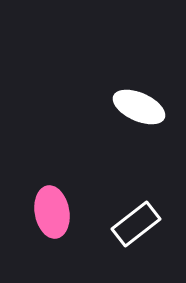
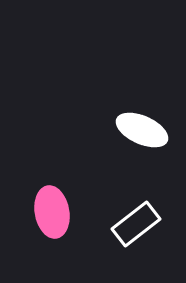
white ellipse: moved 3 px right, 23 px down
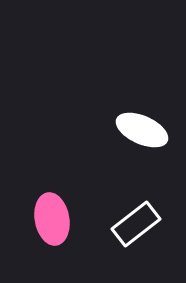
pink ellipse: moved 7 px down
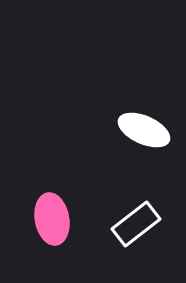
white ellipse: moved 2 px right
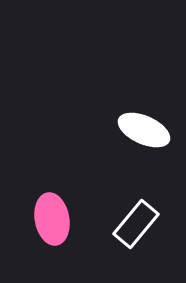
white rectangle: rotated 12 degrees counterclockwise
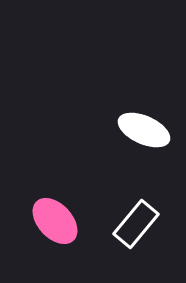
pink ellipse: moved 3 px right, 2 px down; rotated 33 degrees counterclockwise
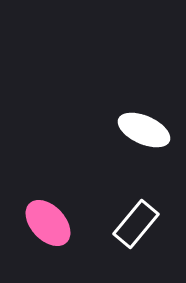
pink ellipse: moved 7 px left, 2 px down
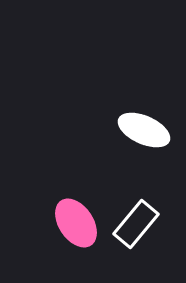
pink ellipse: moved 28 px right; rotated 9 degrees clockwise
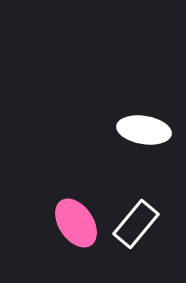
white ellipse: rotated 15 degrees counterclockwise
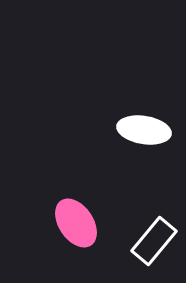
white rectangle: moved 18 px right, 17 px down
